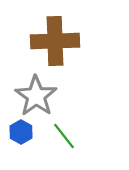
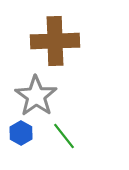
blue hexagon: moved 1 px down
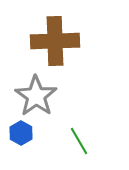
green line: moved 15 px right, 5 px down; rotated 8 degrees clockwise
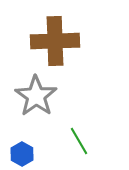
blue hexagon: moved 1 px right, 21 px down
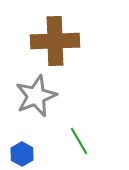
gray star: rotated 15 degrees clockwise
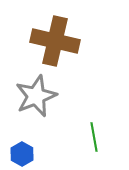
brown cross: rotated 15 degrees clockwise
green line: moved 15 px right, 4 px up; rotated 20 degrees clockwise
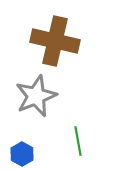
green line: moved 16 px left, 4 px down
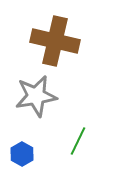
gray star: rotated 12 degrees clockwise
green line: rotated 36 degrees clockwise
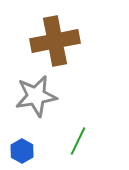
brown cross: rotated 24 degrees counterclockwise
blue hexagon: moved 3 px up
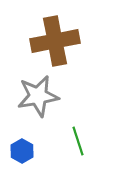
gray star: moved 2 px right
green line: rotated 44 degrees counterclockwise
